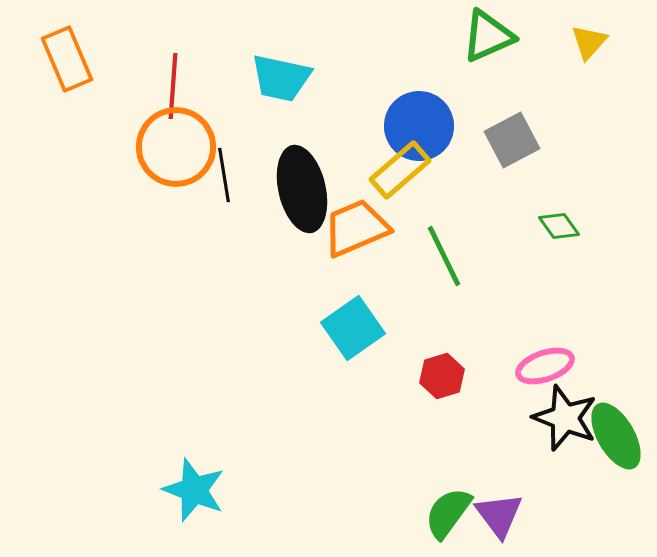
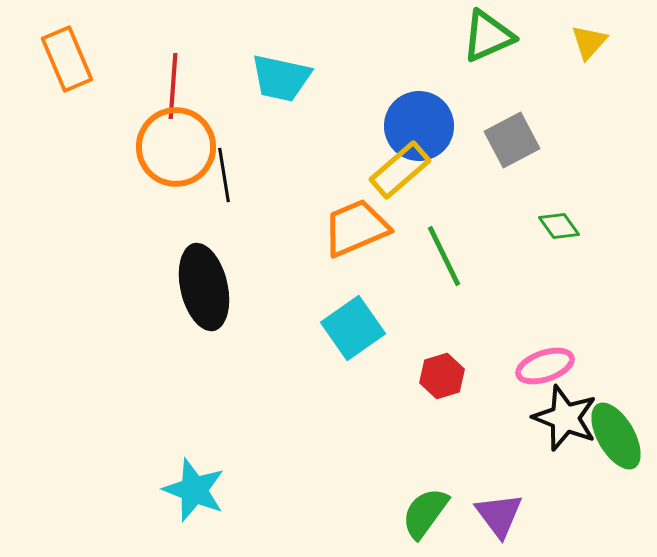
black ellipse: moved 98 px left, 98 px down
green semicircle: moved 23 px left
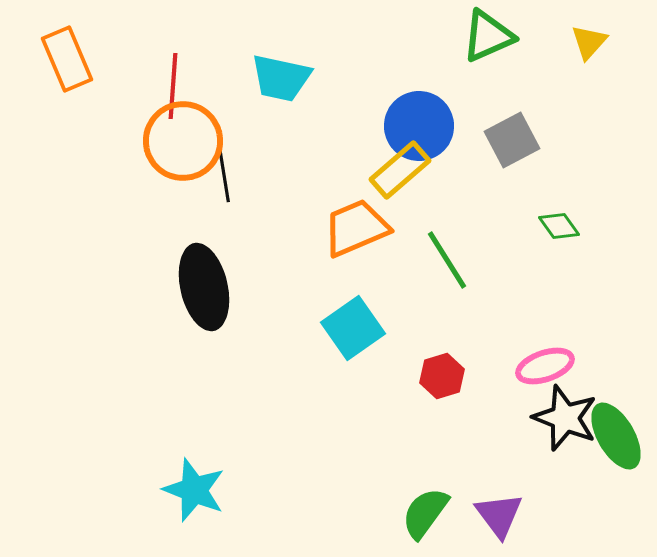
orange circle: moved 7 px right, 6 px up
green line: moved 3 px right, 4 px down; rotated 6 degrees counterclockwise
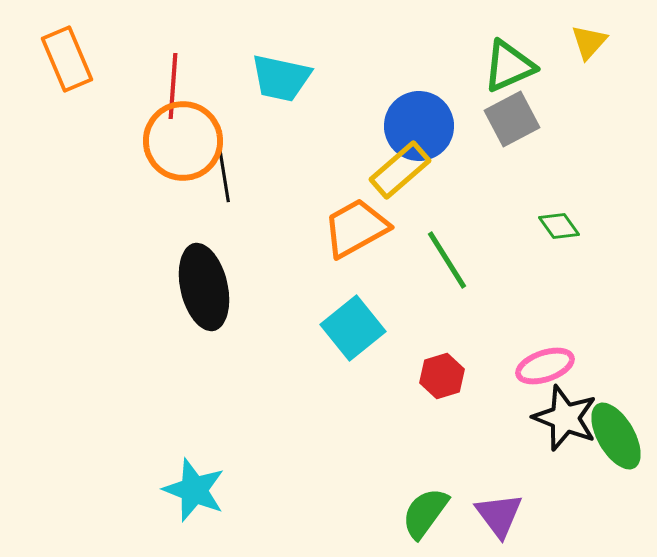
green triangle: moved 21 px right, 30 px down
gray square: moved 21 px up
orange trapezoid: rotated 6 degrees counterclockwise
cyan square: rotated 4 degrees counterclockwise
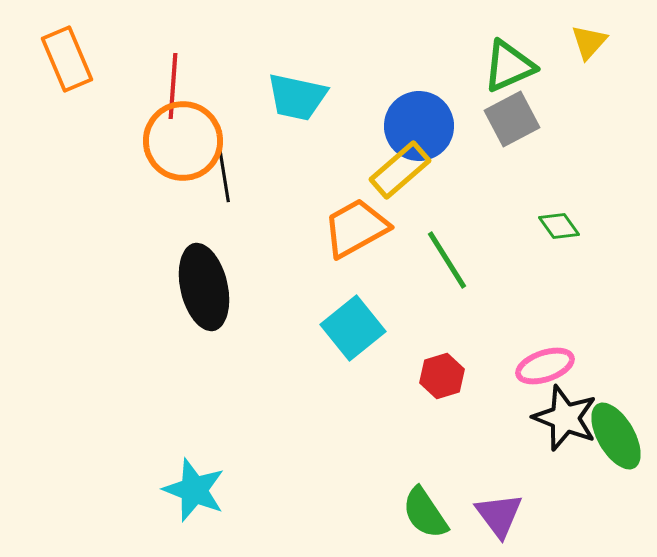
cyan trapezoid: moved 16 px right, 19 px down
green semicircle: rotated 70 degrees counterclockwise
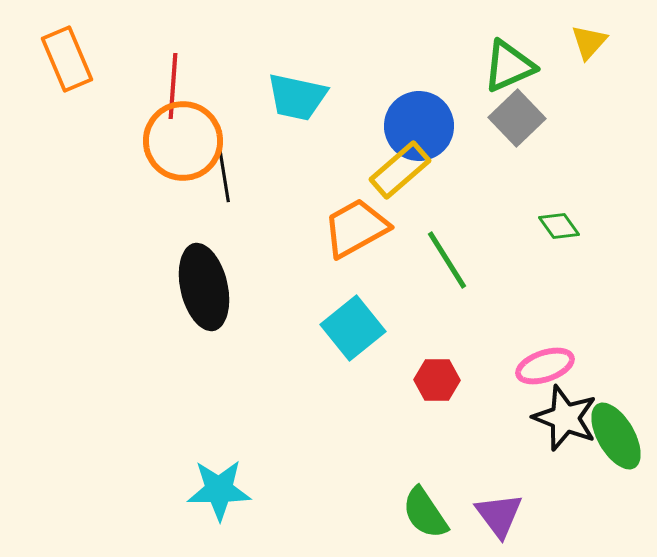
gray square: moved 5 px right, 1 px up; rotated 16 degrees counterclockwise
red hexagon: moved 5 px left, 4 px down; rotated 18 degrees clockwise
cyan star: moved 25 px right; rotated 22 degrees counterclockwise
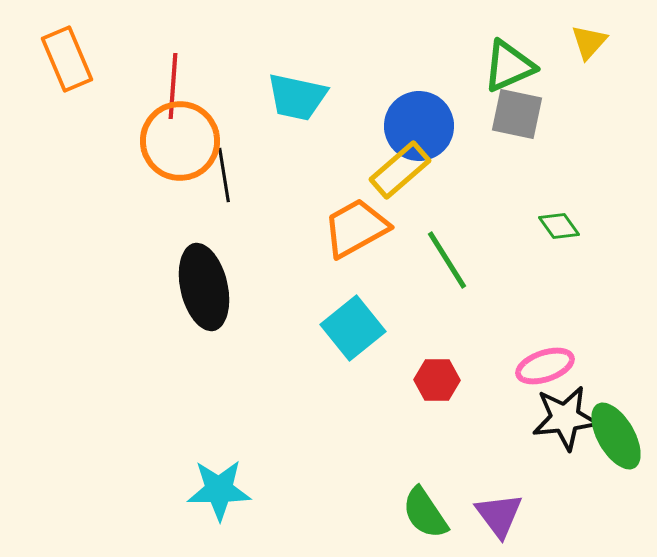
gray square: moved 4 px up; rotated 34 degrees counterclockwise
orange circle: moved 3 px left
black star: rotated 28 degrees counterclockwise
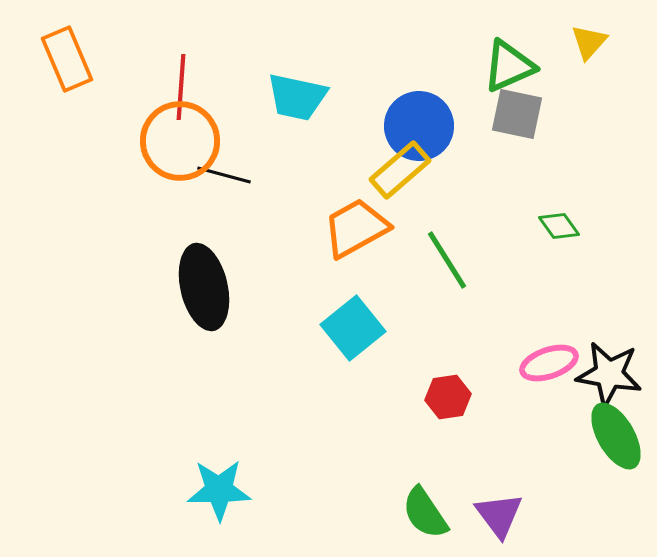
red line: moved 8 px right, 1 px down
black line: rotated 66 degrees counterclockwise
pink ellipse: moved 4 px right, 3 px up
red hexagon: moved 11 px right, 17 px down; rotated 9 degrees counterclockwise
black star: moved 44 px right, 44 px up; rotated 16 degrees clockwise
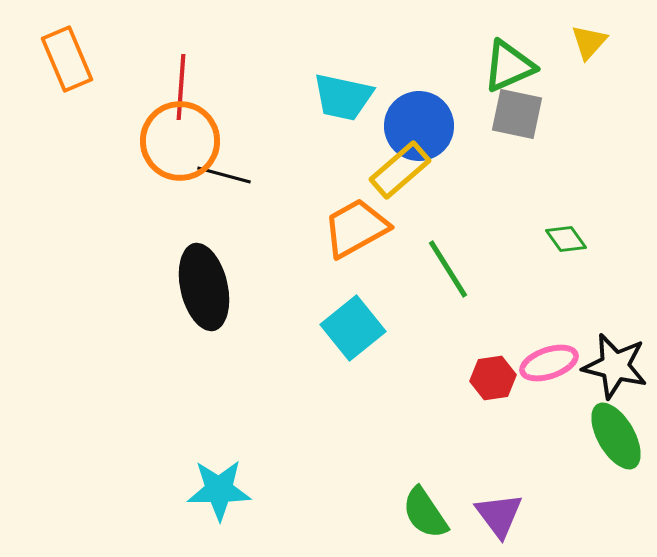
cyan trapezoid: moved 46 px right
green diamond: moved 7 px right, 13 px down
green line: moved 1 px right, 9 px down
black star: moved 6 px right, 8 px up; rotated 4 degrees clockwise
red hexagon: moved 45 px right, 19 px up
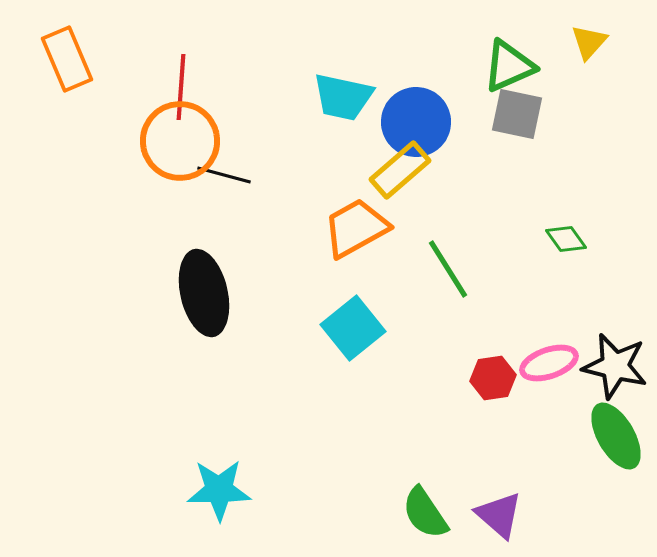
blue circle: moved 3 px left, 4 px up
black ellipse: moved 6 px down
purple triangle: rotated 12 degrees counterclockwise
